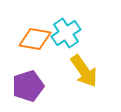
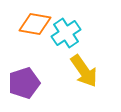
orange diamond: moved 15 px up
purple pentagon: moved 4 px left, 3 px up
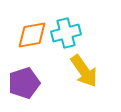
orange diamond: moved 3 px left, 11 px down; rotated 20 degrees counterclockwise
cyan cross: rotated 20 degrees clockwise
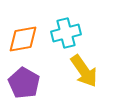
orange diamond: moved 9 px left, 4 px down
purple pentagon: rotated 24 degrees counterclockwise
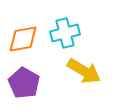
cyan cross: moved 1 px left
yellow arrow: rotated 24 degrees counterclockwise
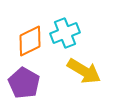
cyan cross: rotated 8 degrees counterclockwise
orange diamond: moved 7 px right, 2 px down; rotated 16 degrees counterclockwise
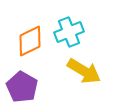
cyan cross: moved 4 px right, 1 px up
purple pentagon: moved 2 px left, 4 px down
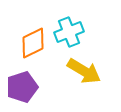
orange diamond: moved 3 px right, 2 px down
purple pentagon: rotated 24 degrees clockwise
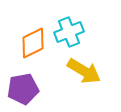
purple pentagon: moved 1 px right, 2 px down; rotated 8 degrees clockwise
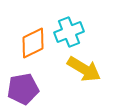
yellow arrow: moved 2 px up
